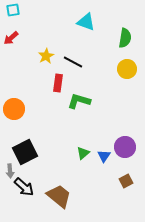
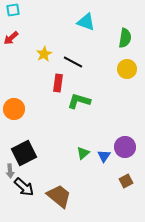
yellow star: moved 2 px left, 2 px up
black square: moved 1 px left, 1 px down
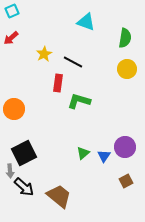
cyan square: moved 1 px left, 1 px down; rotated 16 degrees counterclockwise
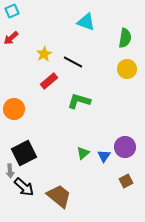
red rectangle: moved 9 px left, 2 px up; rotated 42 degrees clockwise
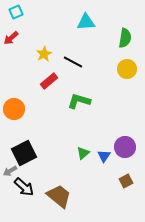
cyan square: moved 4 px right, 1 px down
cyan triangle: rotated 24 degrees counterclockwise
gray arrow: rotated 64 degrees clockwise
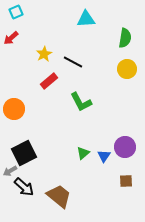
cyan triangle: moved 3 px up
green L-shape: moved 2 px right, 1 px down; rotated 135 degrees counterclockwise
brown square: rotated 24 degrees clockwise
